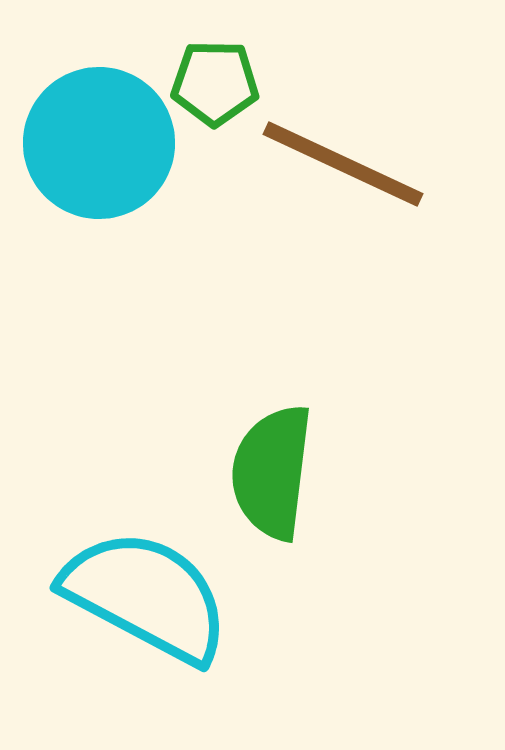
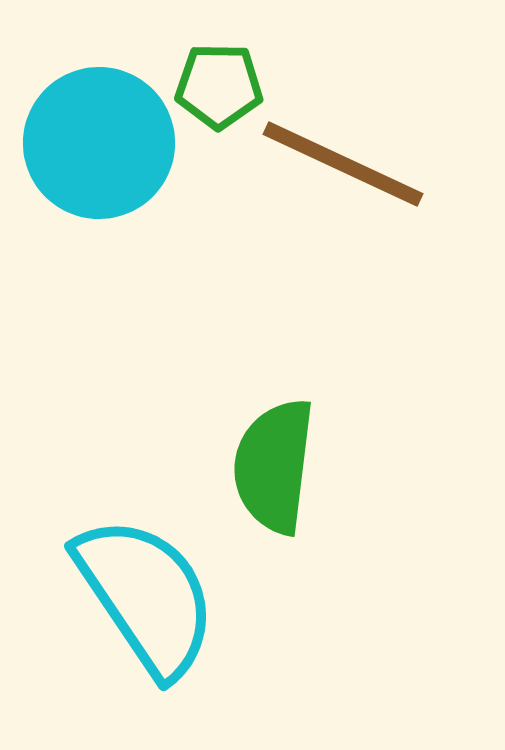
green pentagon: moved 4 px right, 3 px down
green semicircle: moved 2 px right, 6 px up
cyan semicircle: rotated 28 degrees clockwise
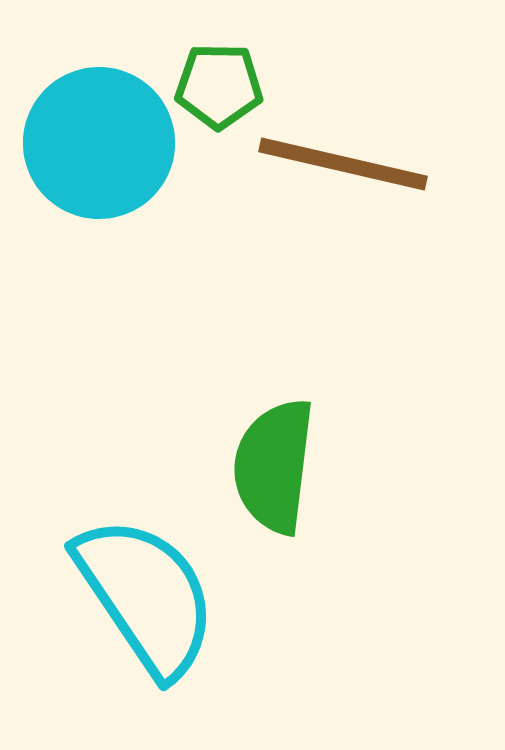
brown line: rotated 12 degrees counterclockwise
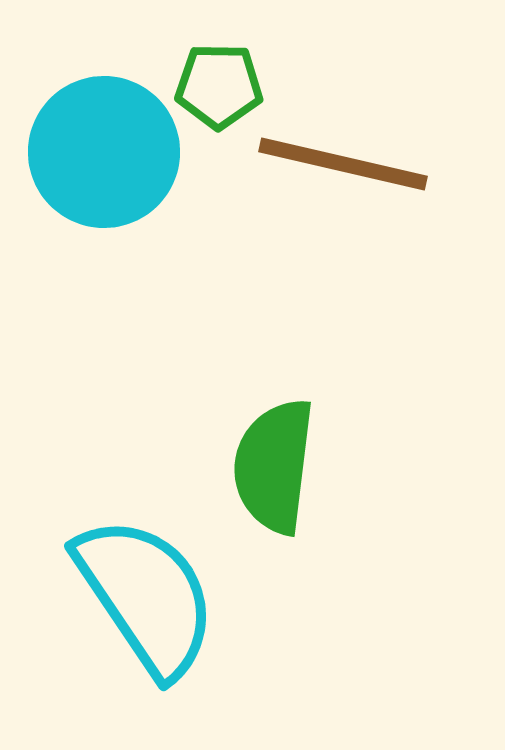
cyan circle: moved 5 px right, 9 px down
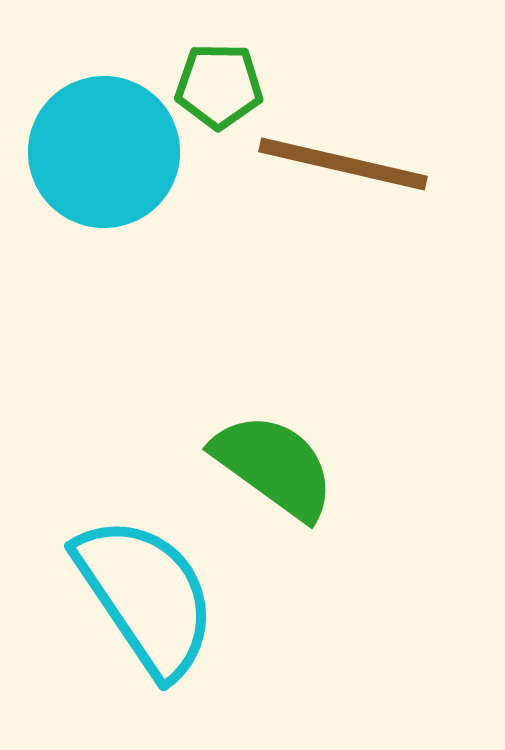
green semicircle: rotated 119 degrees clockwise
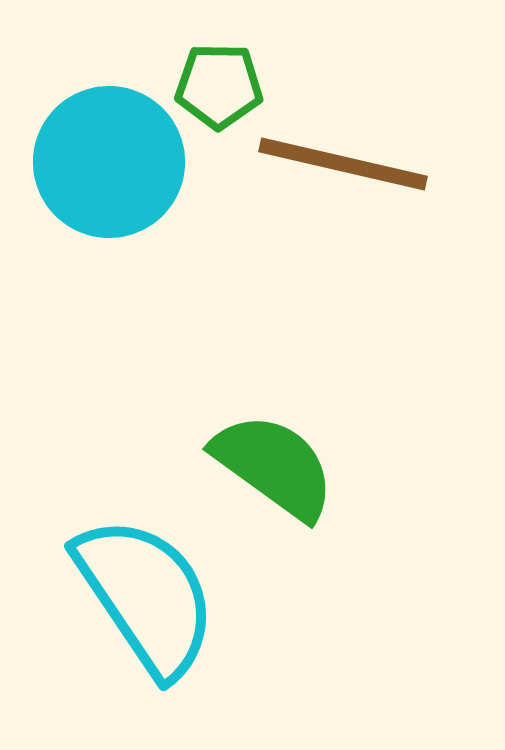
cyan circle: moved 5 px right, 10 px down
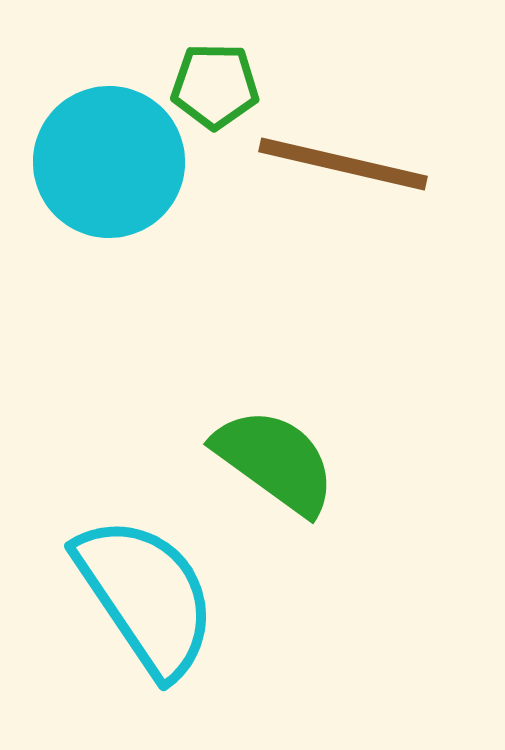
green pentagon: moved 4 px left
green semicircle: moved 1 px right, 5 px up
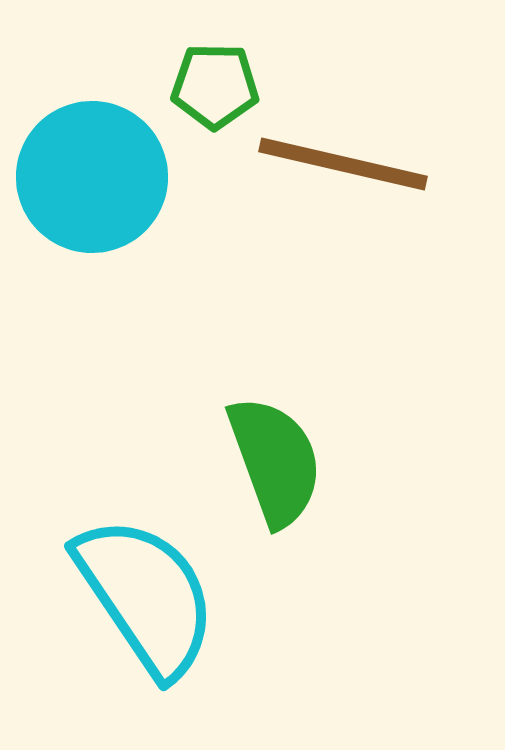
cyan circle: moved 17 px left, 15 px down
green semicircle: rotated 34 degrees clockwise
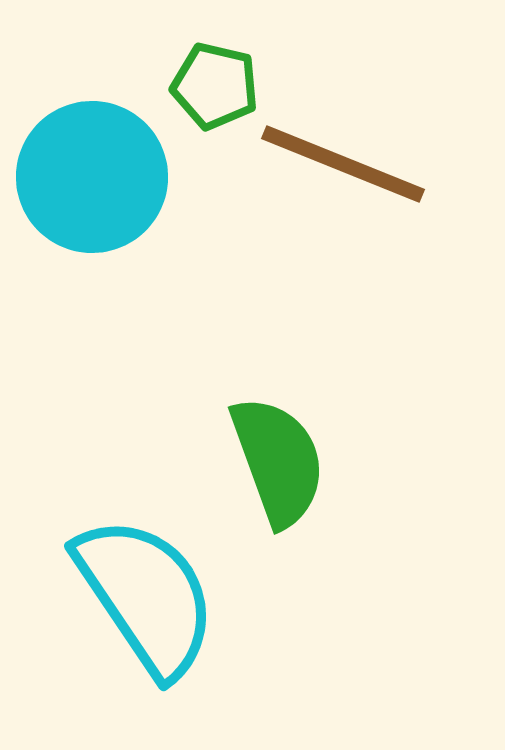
green pentagon: rotated 12 degrees clockwise
brown line: rotated 9 degrees clockwise
green semicircle: moved 3 px right
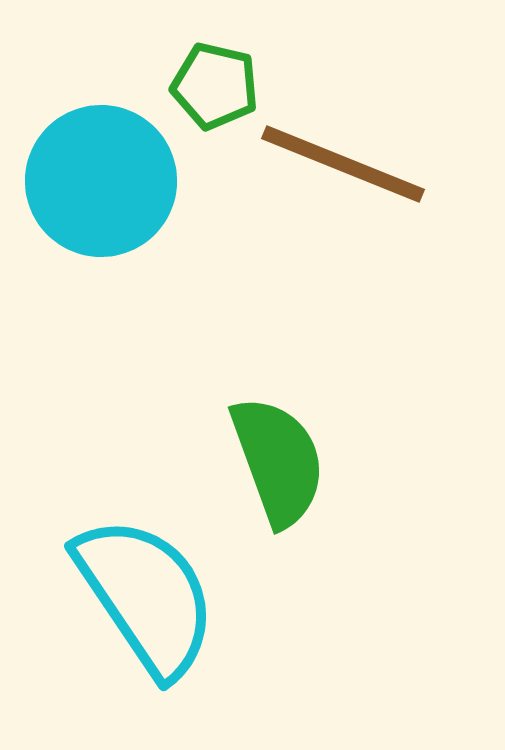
cyan circle: moved 9 px right, 4 px down
